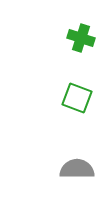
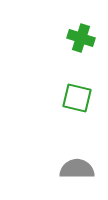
green square: rotated 8 degrees counterclockwise
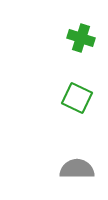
green square: rotated 12 degrees clockwise
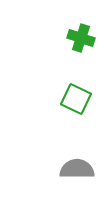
green square: moved 1 px left, 1 px down
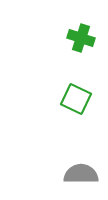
gray semicircle: moved 4 px right, 5 px down
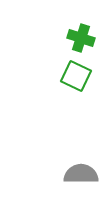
green square: moved 23 px up
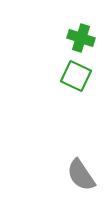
gray semicircle: moved 1 px down; rotated 124 degrees counterclockwise
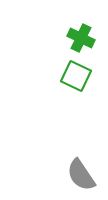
green cross: rotated 8 degrees clockwise
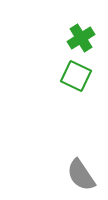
green cross: rotated 32 degrees clockwise
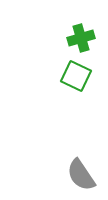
green cross: rotated 16 degrees clockwise
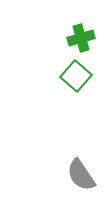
green square: rotated 16 degrees clockwise
